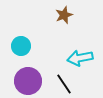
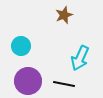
cyan arrow: rotated 55 degrees counterclockwise
black line: rotated 45 degrees counterclockwise
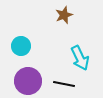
cyan arrow: rotated 50 degrees counterclockwise
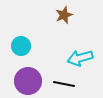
cyan arrow: rotated 100 degrees clockwise
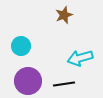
black line: rotated 20 degrees counterclockwise
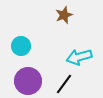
cyan arrow: moved 1 px left, 1 px up
black line: rotated 45 degrees counterclockwise
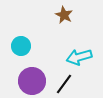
brown star: rotated 24 degrees counterclockwise
purple circle: moved 4 px right
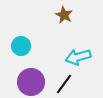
cyan arrow: moved 1 px left
purple circle: moved 1 px left, 1 px down
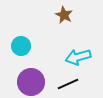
black line: moved 4 px right; rotated 30 degrees clockwise
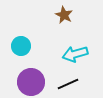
cyan arrow: moved 3 px left, 3 px up
